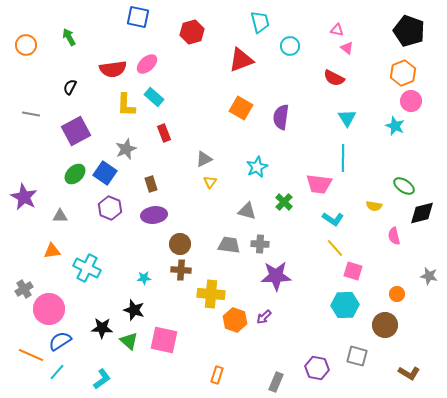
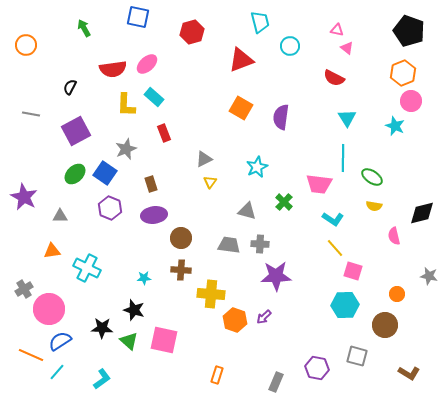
green arrow at (69, 37): moved 15 px right, 9 px up
green ellipse at (404, 186): moved 32 px left, 9 px up
brown circle at (180, 244): moved 1 px right, 6 px up
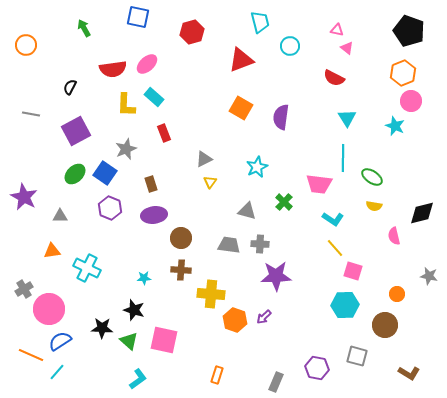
cyan L-shape at (102, 379): moved 36 px right
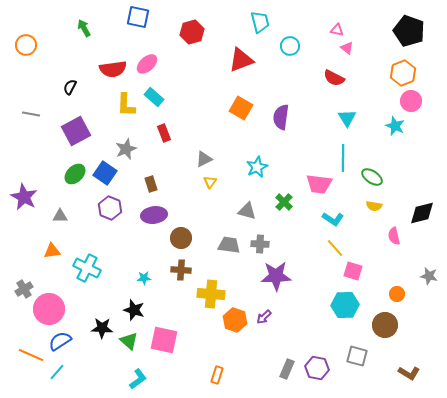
gray rectangle at (276, 382): moved 11 px right, 13 px up
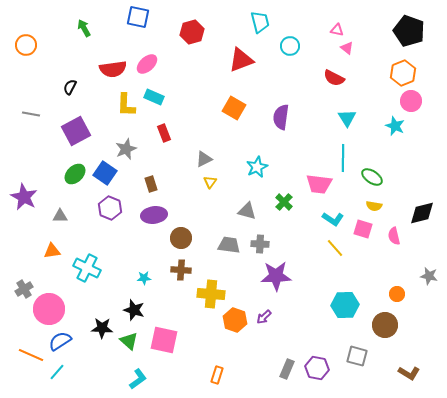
cyan rectangle at (154, 97): rotated 18 degrees counterclockwise
orange square at (241, 108): moved 7 px left
pink square at (353, 271): moved 10 px right, 42 px up
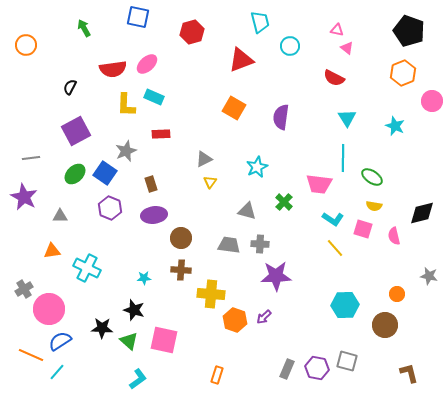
pink circle at (411, 101): moved 21 px right
gray line at (31, 114): moved 44 px down; rotated 18 degrees counterclockwise
red rectangle at (164, 133): moved 3 px left, 1 px down; rotated 72 degrees counterclockwise
gray star at (126, 149): moved 2 px down
gray square at (357, 356): moved 10 px left, 5 px down
brown L-shape at (409, 373): rotated 135 degrees counterclockwise
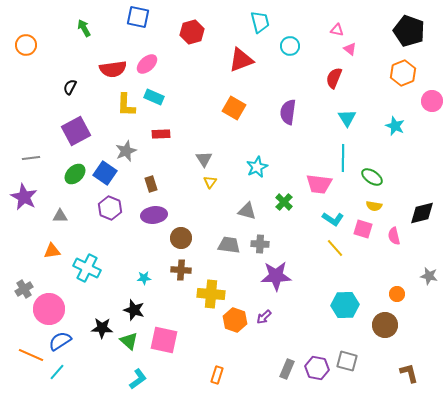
pink triangle at (347, 48): moved 3 px right, 1 px down
red semicircle at (334, 78): rotated 85 degrees clockwise
purple semicircle at (281, 117): moved 7 px right, 5 px up
gray triangle at (204, 159): rotated 36 degrees counterclockwise
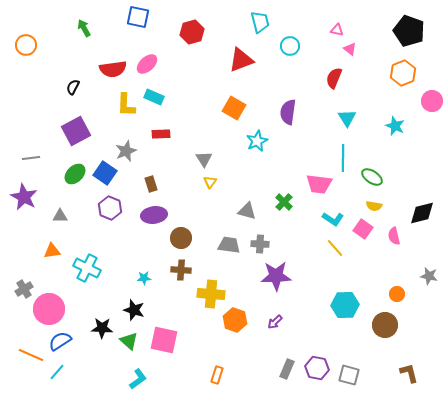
black semicircle at (70, 87): moved 3 px right
cyan star at (257, 167): moved 26 px up
pink square at (363, 229): rotated 18 degrees clockwise
purple arrow at (264, 317): moved 11 px right, 5 px down
gray square at (347, 361): moved 2 px right, 14 px down
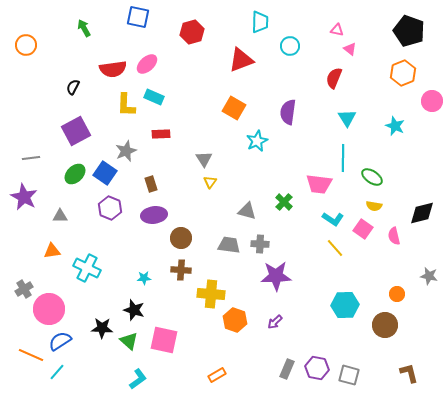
cyan trapezoid at (260, 22): rotated 15 degrees clockwise
orange rectangle at (217, 375): rotated 42 degrees clockwise
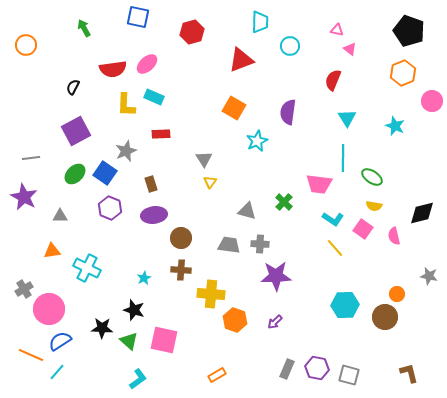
red semicircle at (334, 78): moved 1 px left, 2 px down
cyan star at (144, 278): rotated 24 degrees counterclockwise
brown circle at (385, 325): moved 8 px up
